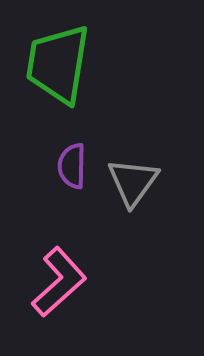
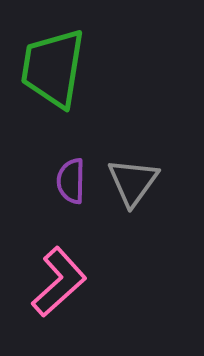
green trapezoid: moved 5 px left, 4 px down
purple semicircle: moved 1 px left, 15 px down
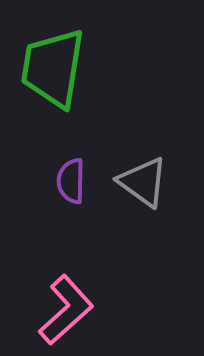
gray triangle: moved 10 px right; rotated 30 degrees counterclockwise
pink L-shape: moved 7 px right, 28 px down
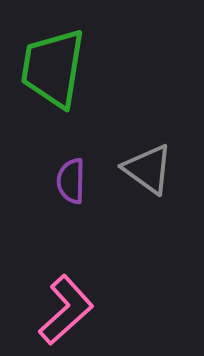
gray triangle: moved 5 px right, 13 px up
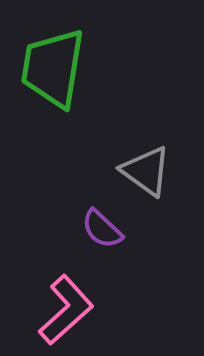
gray triangle: moved 2 px left, 2 px down
purple semicircle: moved 31 px right, 48 px down; rotated 48 degrees counterclockwise
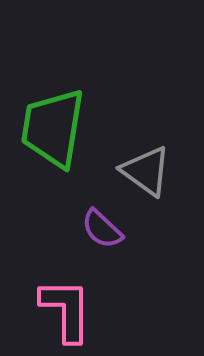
green trapezoid: moved 60 px down
pink L-shape: rotated 48 degrees counterclockwise
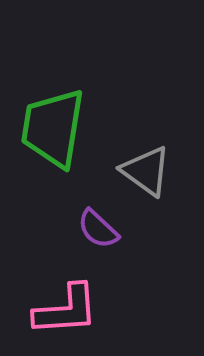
purple semicircle: moved 4 px left
pink L-shape: rotated 86 degrees clockwise
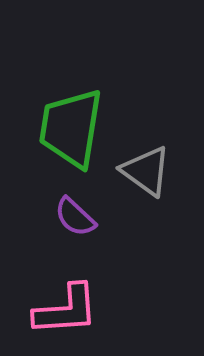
green trapezoid: moved 18 px right
purple semicircle: moved 23 px left, 12 px up
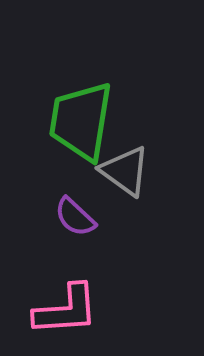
green trapezoid: moved 10 px right, 7 px up
gray triangle: moved 21 px left
